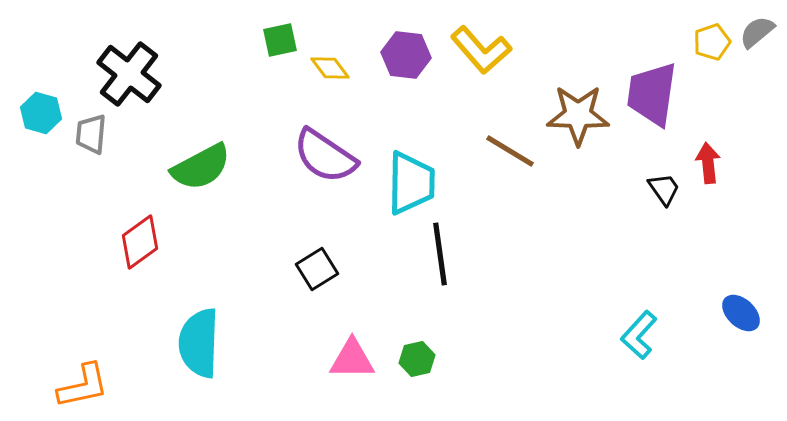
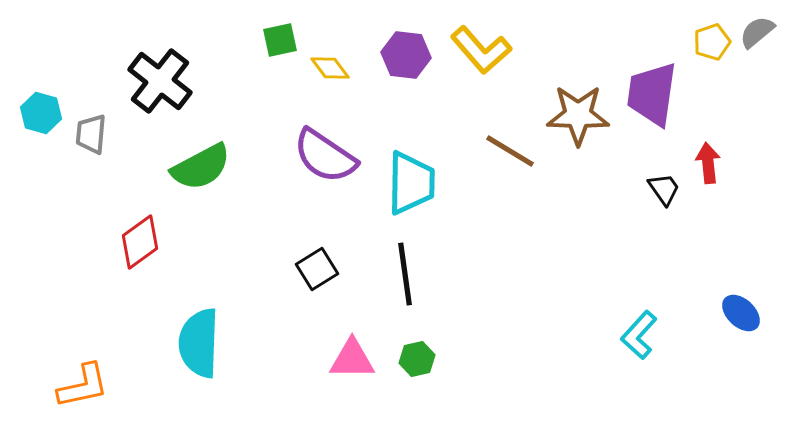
black cross: moved 31 px right, 7 px down
black line: moved 35 px left, 20 px down
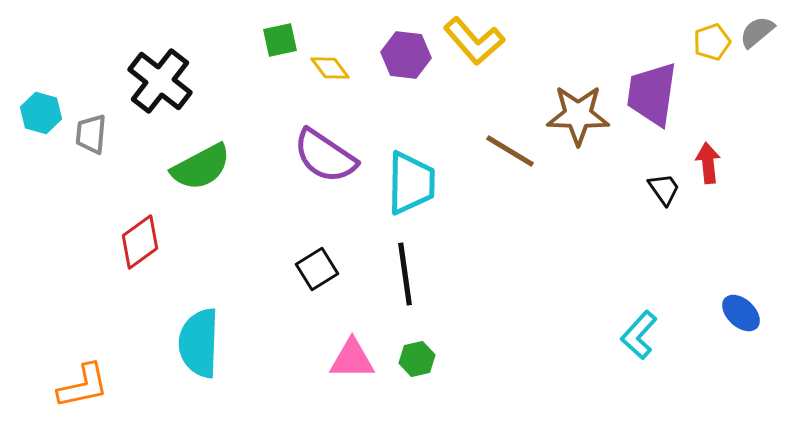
yellow L-shape: moved 7 px left, 9 px up
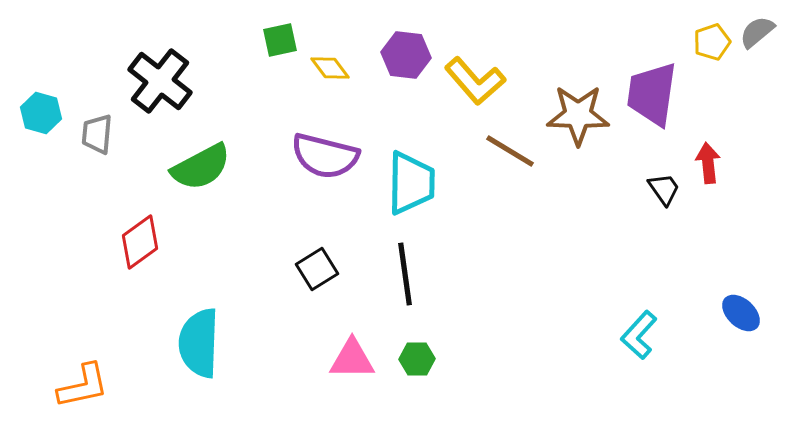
yellow L-shape: moved 1 px right, 40 px down
gray trapezoid: moved 6 px right
purple semicircle: rotated 20 degrees counterclockwise
green hexagon: rotated 12 degrees clockwise
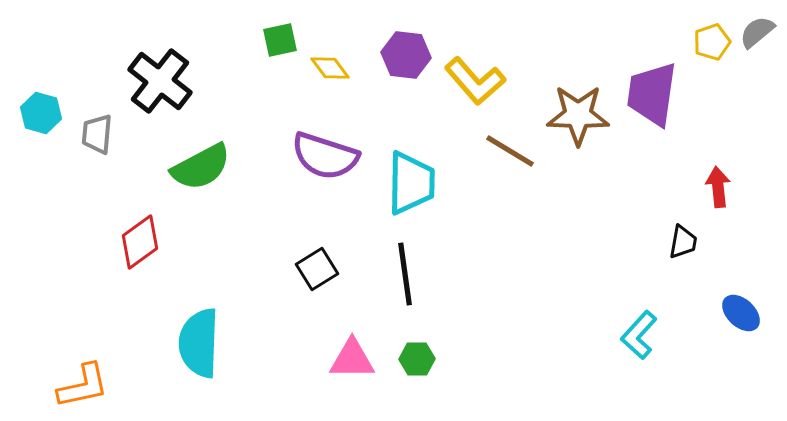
purple semicircle: rotated 4 degrees clockwise
red arrow: moved 10 px right, 24 px down
black trapezoid: moved 19 px right, 53 px down; rotated 45 degrees clockwise
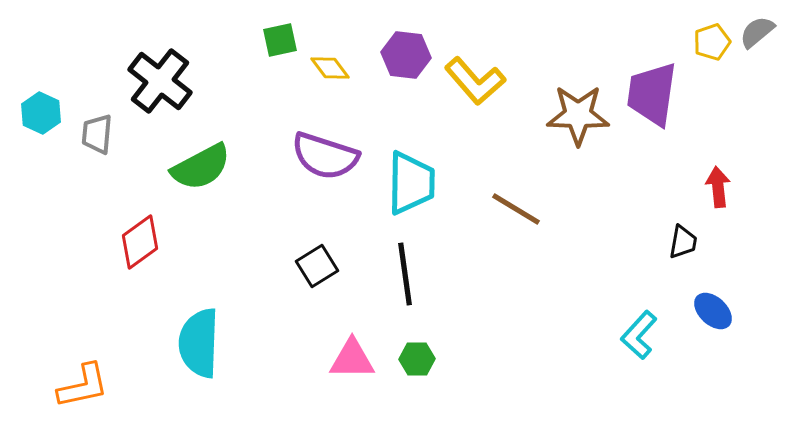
cyan hexagon: rotated 9 degrees clockwise
brown line: moved 6 px right, 58 px down
black square: moved 3 px up
blue ellipse: moved 28 px left, 2 px up
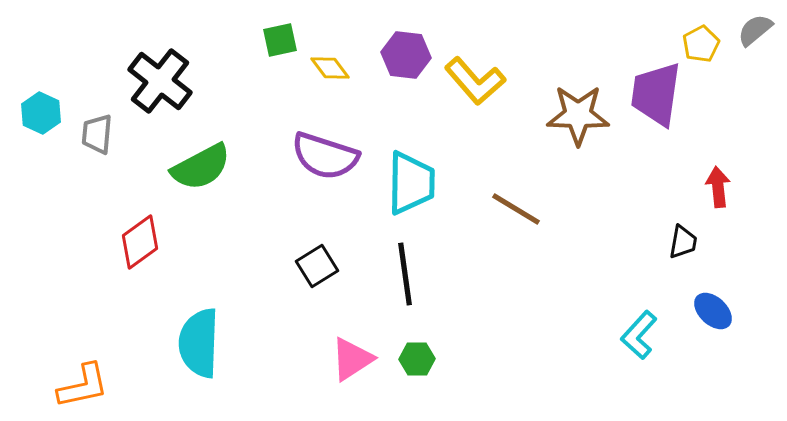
gray semicircle: moved 2 px left, 2 px up
yellow pentagon: moved 11 px left, 2 px down; rotated 9 degrees counterclockwise
purple trapezoid: moved 4 px right
pink triangle: rotated 33 degrees counterclockwise
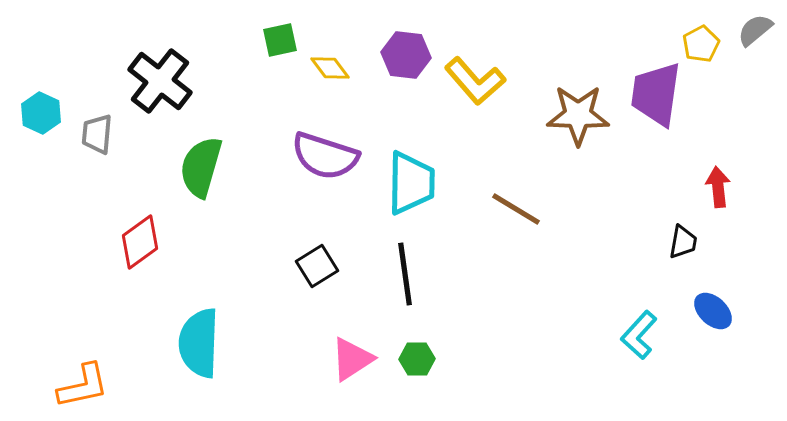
green semicircle: rotated 134 degrees clockwise
